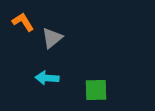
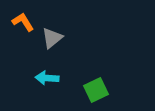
green square: rotated 25 degrees counterclockwise
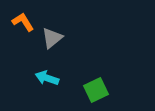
cyan arrow: rotated 15 degrees clockwise
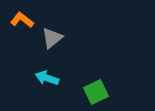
orange L-shape: moved 1 px left, 2 px up; rotated 20 degrees counterclockwise
green square: moved 2 px down
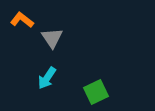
gray triangle: rotated 25 degrees counterclockwise
cyan arrow: rotated 75 degrees counterclockwise
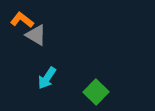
gray triangle: moved 16 px left, 3 px up; rotated 25 degrees counterclockwise
green square: rotated 20 degrees counterclockwise
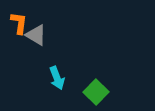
orange L-shape: moved 3 px left, 3 px down; rotated 60 degrees clockwise
cyan arrow: moved 10 px right; rotated 55 degrees counterclockwise
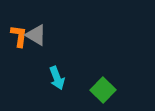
orange L-shape: moved 13 px down
green square: moved 7 px right, 2 px up
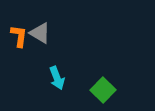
gray triangle: moved 4 px right, 2 px up
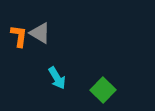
cyan arrow: rotated 10 degrees counterclockwise
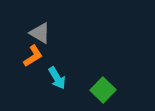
orange L-shape: moved 14 px right, 20 px down; rotated 50 degrees clockwise
